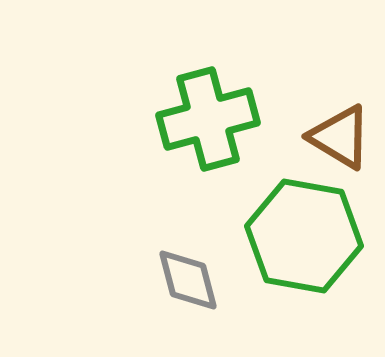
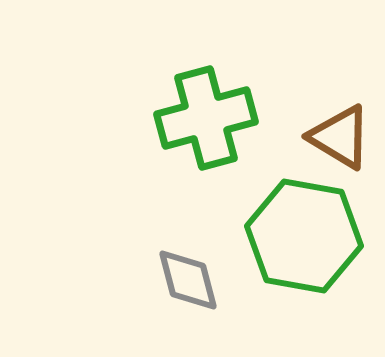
green cross: moved 2 px left, 1 px up
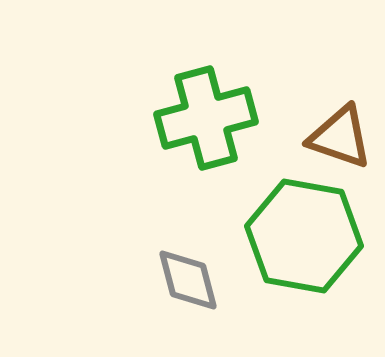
brown triangle: rotated 12 degrees counterclockwise
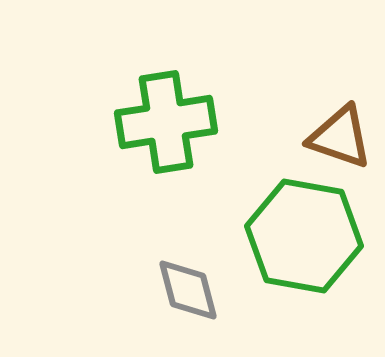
green cross: moved 40 px left, 4 px down; rotated 6 degrees clockwise
gray diamond: moved 10 px down
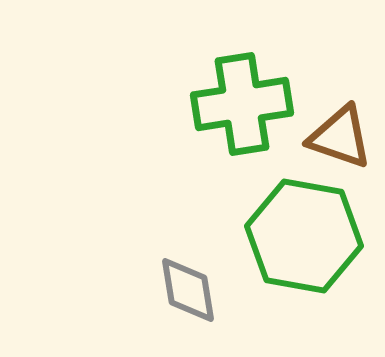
green cross: moved 76 px right, 18 px up
gray diamond: rotated 6 degrees clockwise
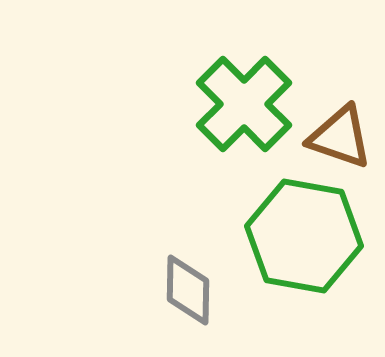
green cross: moved 2 px right; rotated 36 degrees counterclockwise
gray diamond: rotated 10 degrees clockwise
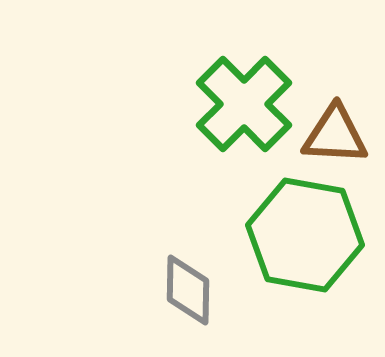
brown triangle: moved 5 px left, 2 px up; rotated 16 degrees counterclockwise
green hexagon: moved 1 px right, 1 px up
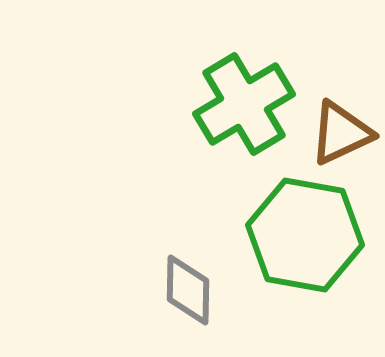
green cross: rotated 14 degrees clockwise
brown triangle: moved 6 px right, 2 px up; rotated 28 degrees counterclockwise
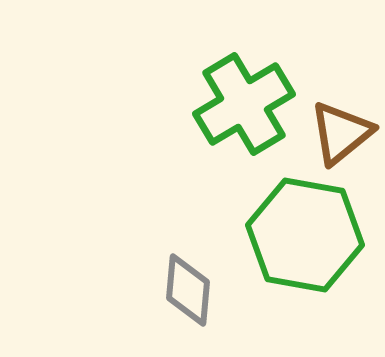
brown triangle: rotated 14 degrees counterclockwise
gray diamond: rotated 4 degrees clockwise
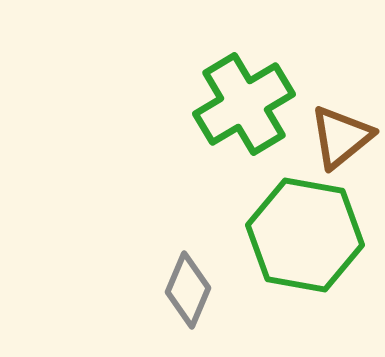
brown triangle: moved 4 px down
gray diamond: rotated 18 degrees clockwise
